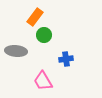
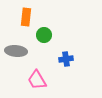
orange rectangle: moved 9 px left; rotated 30 degrees counterclockwise
pink trapezoid: moved 6 px left, 1 px up
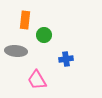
orange rectangle: moved 1 px left, 3 px down
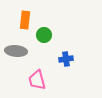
pink trapezoid: rotated 15 degrees clockwise
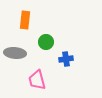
green circle: moved 2 px right, 7 px down
gray ellipse: moved 1 px left, 2 px down
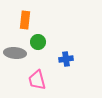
green circle: moved 8 px left
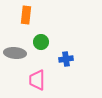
orange rectangle: moved 1 px right, 5 px up
green circle: moved 3 px right
pink trapezoid: rotated 15 degrees clockwise
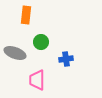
gray ellipse: rotated 15 degrees clockwise
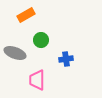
orange rectangle: rotated 54 degrees clockwise
green circle: moved 2 px up
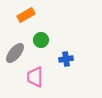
gray ellipse: rotated 70 degrees counterclockwise
pink trapezoid: moved 2 px left, 3 px up
